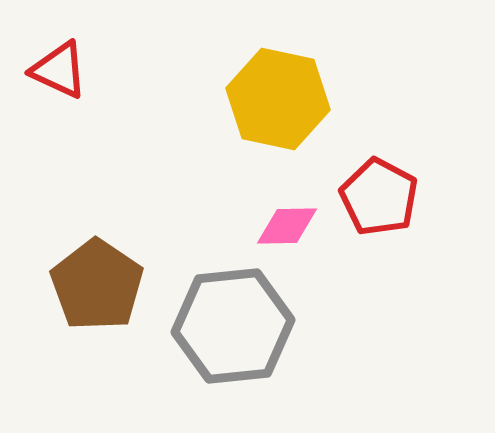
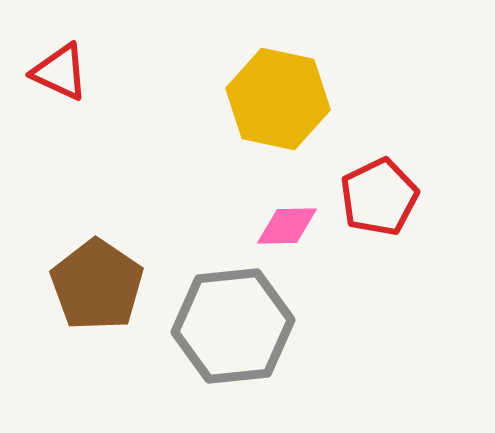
red triangle: moved 1 px right, 2 px down
red pentagon: rotated 18 degrees clockwise
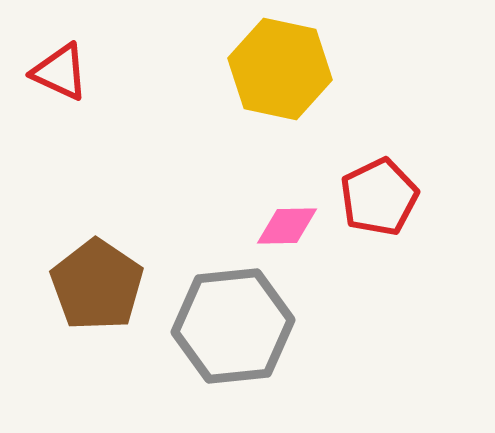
yellow hexagon: moved 2 px right, 30 px up
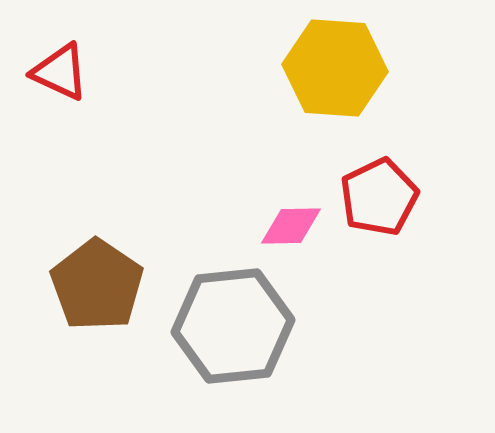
yellow hexagon: moved 55 px right, 1 px up; rotated 8 degrees counterclockwise
pink diamond: moved 4 px right
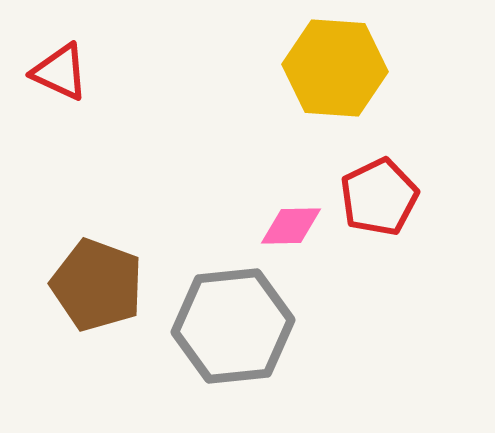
brown pentagon: rotated 14 degrees counterclockwise
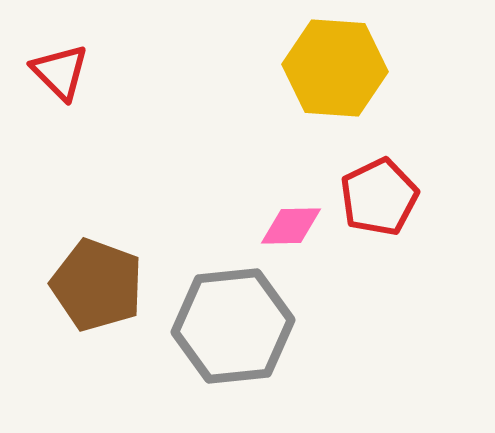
red triangle: rotated 20 degrees clockwise
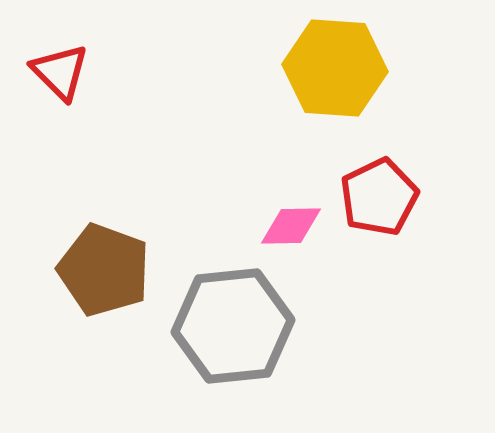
brown pentagon: moved 7 px right, 15 px up
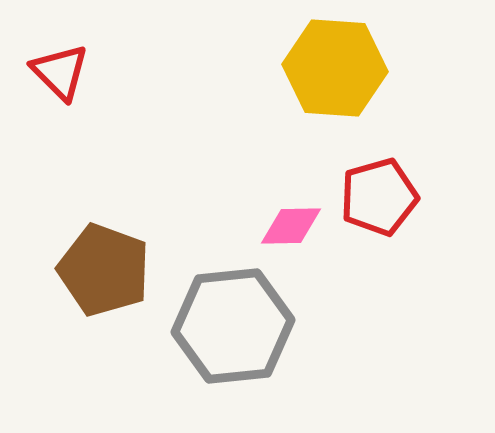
red pentagon: rotated 10 degrees clockwise
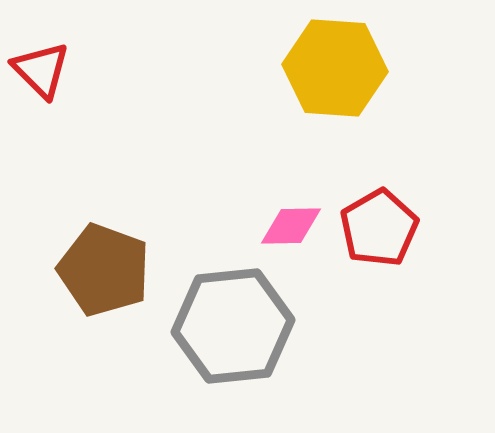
red triangle: moved 19 px left, 2 px up
red pentagon: moved 31 px down; rotated 14 degrees counterclockwise
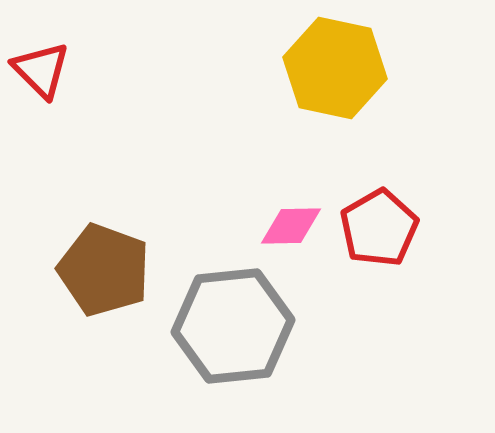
yellow hexagon: rotated 8 degrees clockwise
